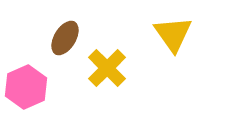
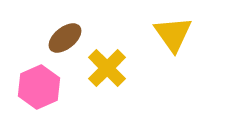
brown ellipse: rotated 20 degrees clockwise
pink hexagon: moved 13 px right
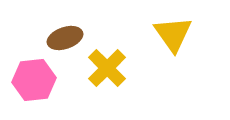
brown ellipse: rotated 20 degrees clockwise
pink hexagon: moved 5 px left, 7 px up; rotated 18 degrees clockwise
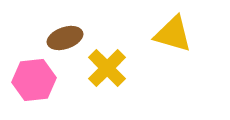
yellow triangle: rotated 39 degrees counterclockwise
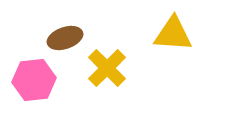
yellow triangle: rotated 12 degrees counterclockwise
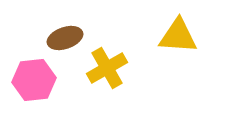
yellow triangle: moved 5 px right, 2 px down
yellow cross: rotated 15 degrees clockwise
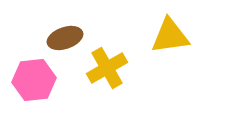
yellow triangle: moved 8 px left; rotated 12 degrees counterclockwise
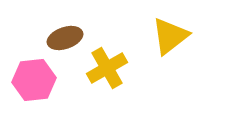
yellow triangle: rotated 30 degrees counterclockwise
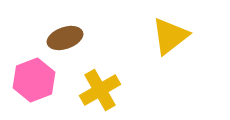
yellow cross: moved 7 px left, 22 px down
pink hexagon: rotated 15 degrees counterclockwise
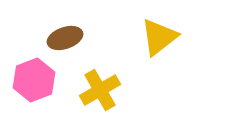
yellow triangle: moved 11 px left, 1 px down
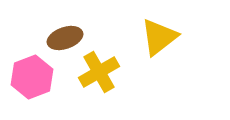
pink hexagon: moved 2 px left, 3 px up
yellow cross: moved 1 px left, 18 px up
